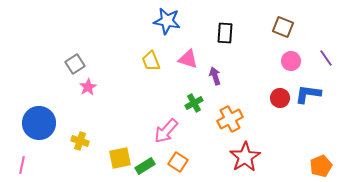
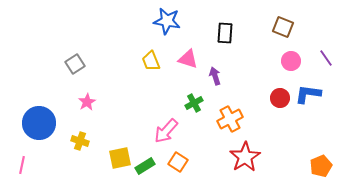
pink star: moved 1 px left, 15 px down
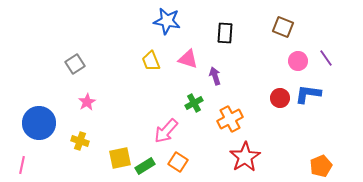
pink circle: moved 7 px right
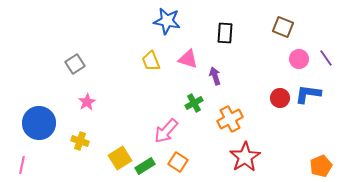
pink circle: moved 1 px right, 2 px up
yellow square: rotated 20 degrees counterclockwise
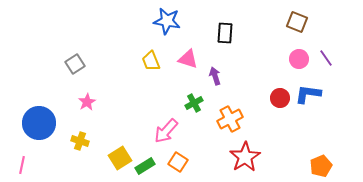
brown square: moved 14 px right, 5 px up
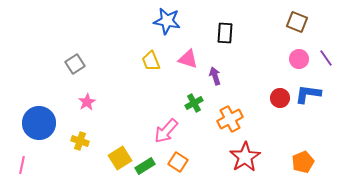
orange pentagon: moved 18 px left, 4 px up
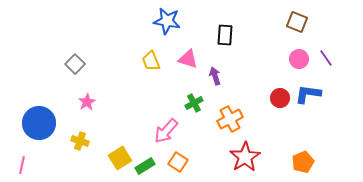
black rectangle: moved 2 px down
gray square: rotated 12 degrees counterclockwise
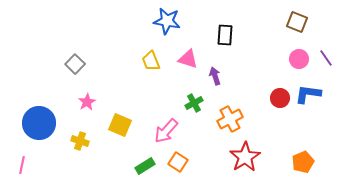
yellow square: moved 33 px up; rotated 35 degrees counterclockwise
